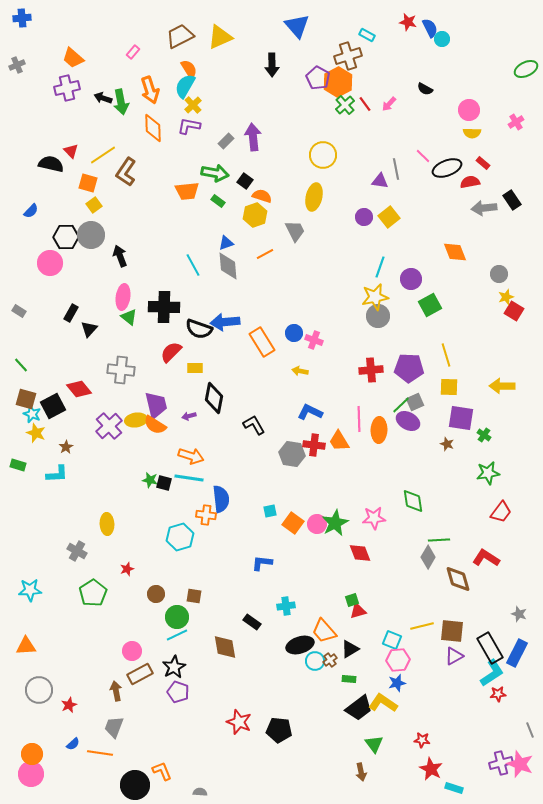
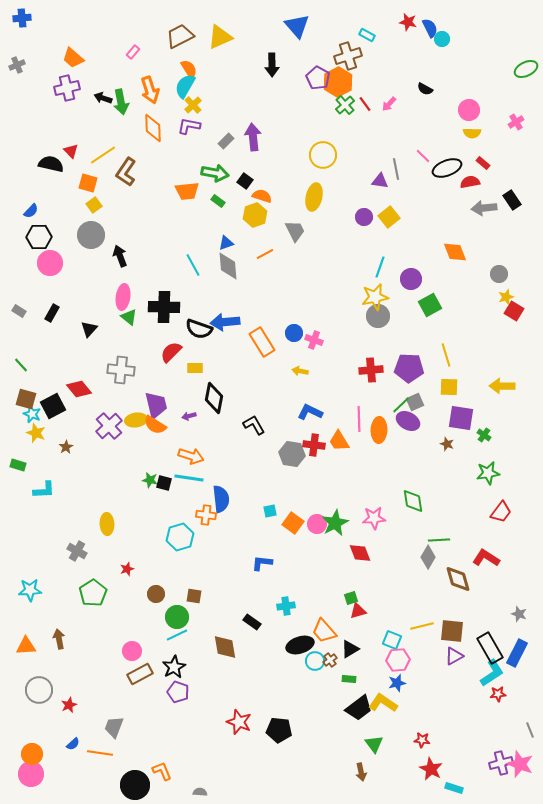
black hexagon at (66, 237): moved 27 px left
black rectangle at (71, 313): moved 19 px left
cyan L-shape at (57, 474): moved 13 px left, 16 px down
green square at (352, 600): moved 1 px left, 2 px up
brown arrow at (116, 691): moved 57 px left, 52 px up
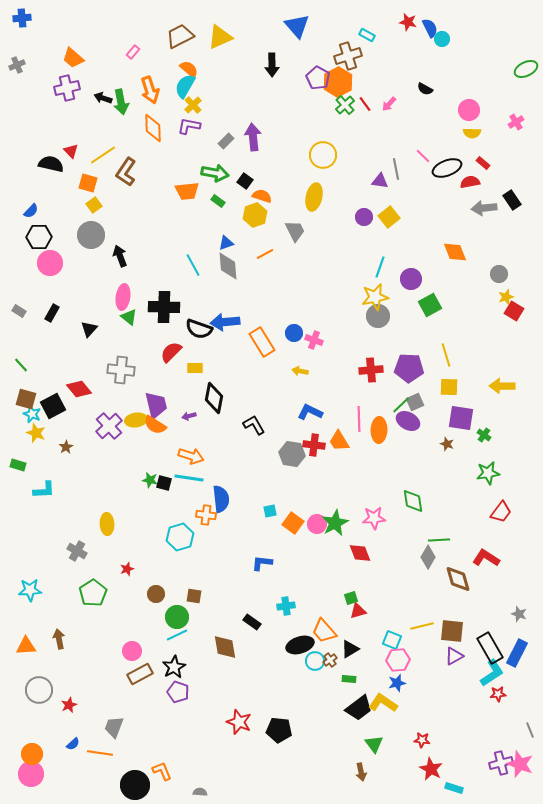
orange semicircle at (189, 69): rotated 18 degrees counterclockwise
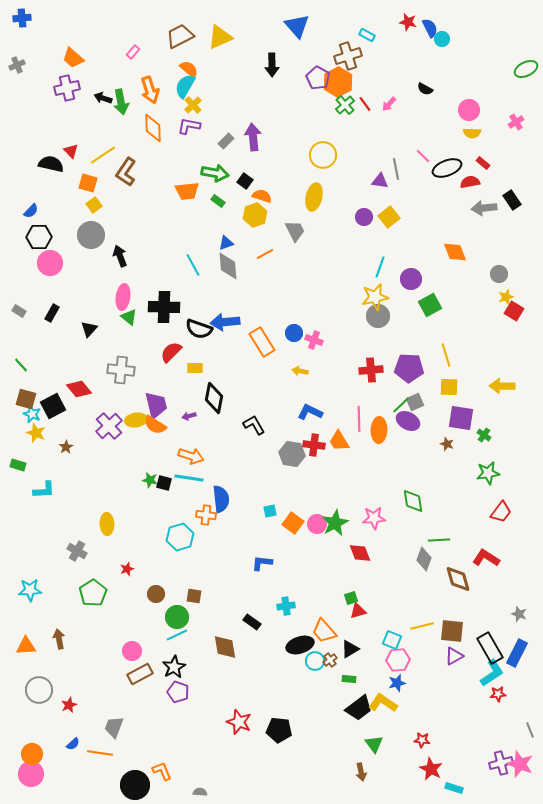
gray diamond at (428, 557): moved 4 px left, 2 px down; rotated 10 degrees counterclockwise
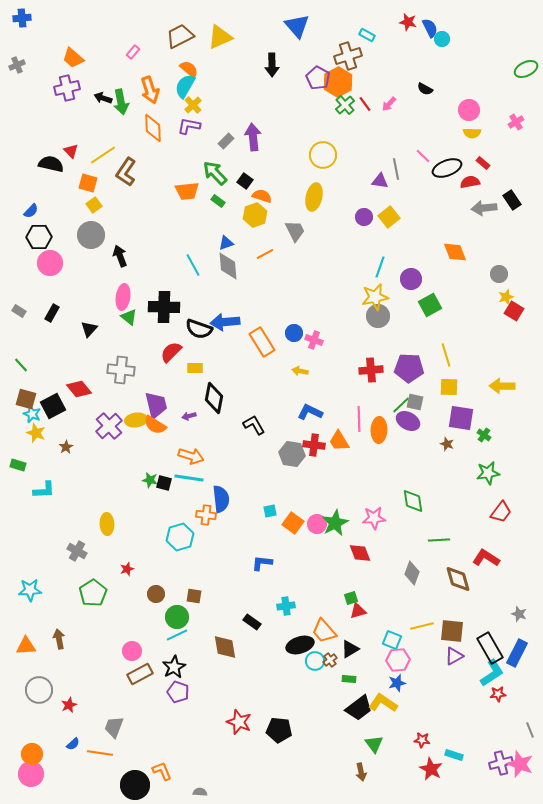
green arrow at (215, 173): rotated 144 degrees counterclockwise
gray square at (415, 402): rotated 36 degrees clockwise
gray diamond at (424, 559): moved 12 px left, 14 px down
cyan rectangle at (454, 788): moved 33 px up
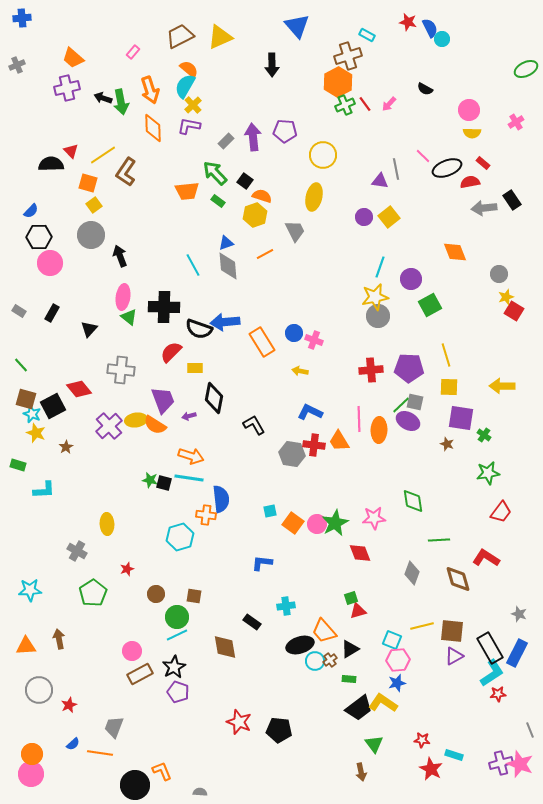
purple pentagon at (318, 78): moved 33 px left, 53 px down; rotated 25 degrees counterclockwise
green cross at (345, 105): rotated 18 degrees clockwise
black semicircle at (51, 164): rotated 15 degrees counterclockwise
purple trapezoid at (156, 405): moved 7 px right, 5 px up; rotated 8 degrees counterclockwise
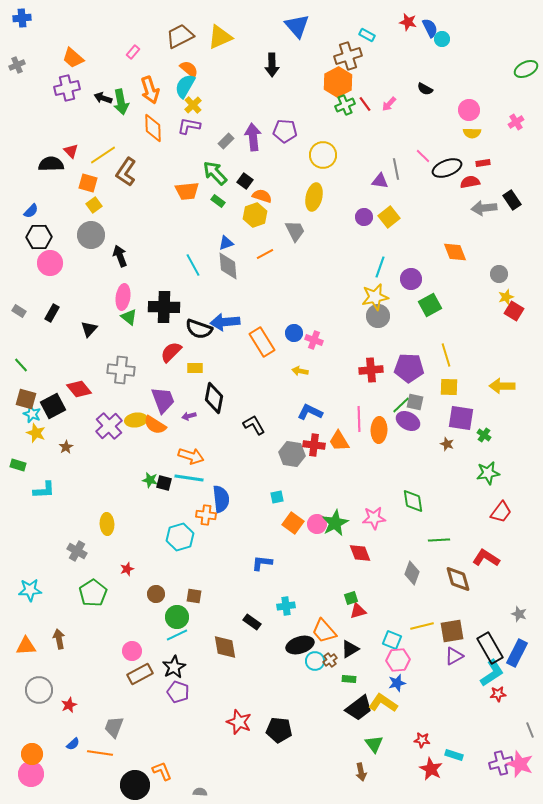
red rectangle at (483, 163): rotated 48 degrees counterclockwise
cyan square at (270, 511): moved 7 px right, 14 px up
brown square at (452, 631): rotated 15 degrees counterclockwise
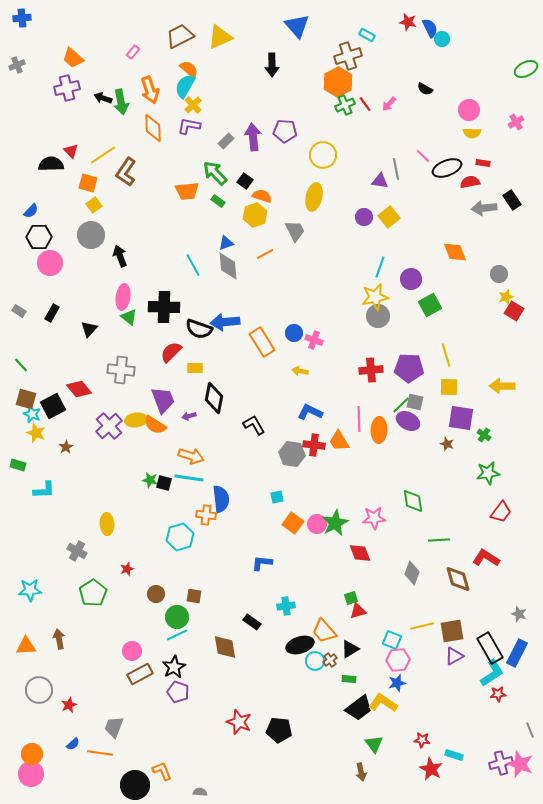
red rectangle at (483, 163): rotated 16 degrees clockwise
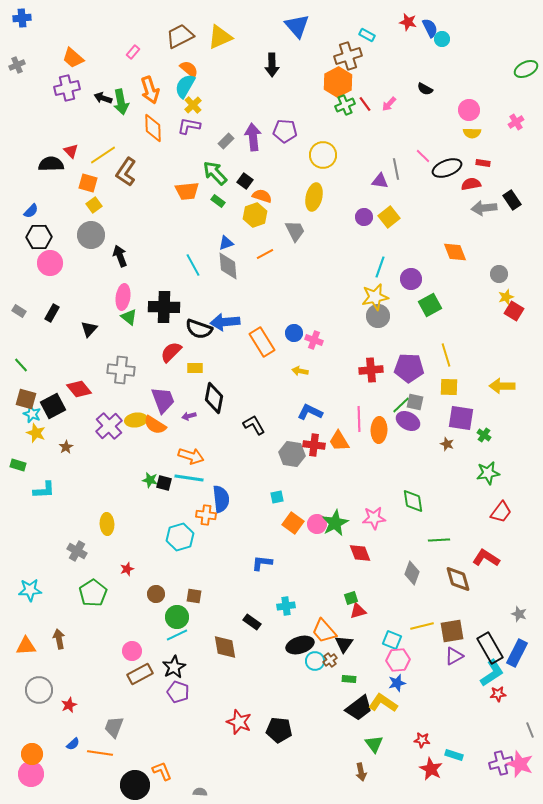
red semicircle at (470, 182): moved 1 px right, 2 px down
black triangle at (350, 649): moved 6 px left, 5 px up; rotated 24 degrees counterclockwise
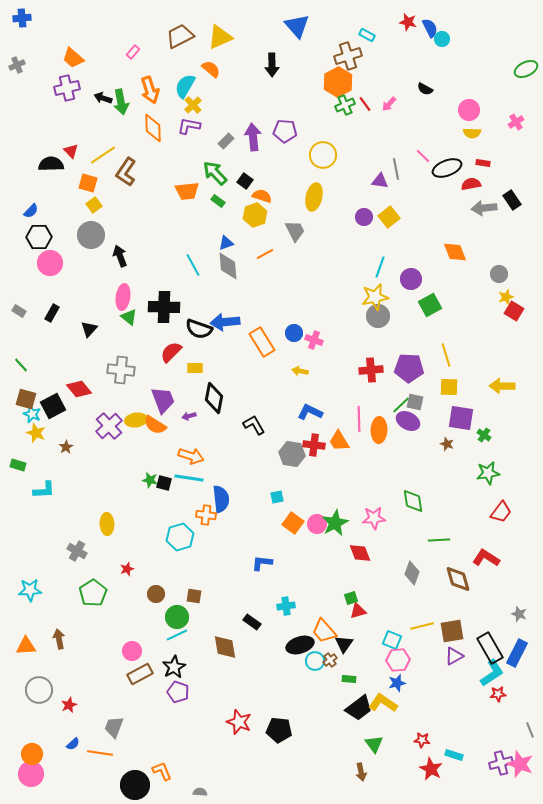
orange semicircle at (189, 69): moved 22 px right
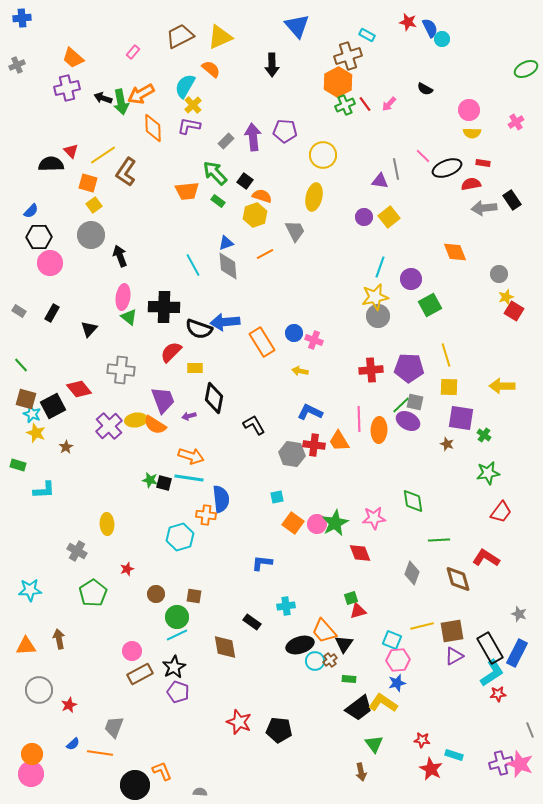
orange arrow at (150, 90): moved 9 px left, 4 px down; rotated 80 degrees clockwise
